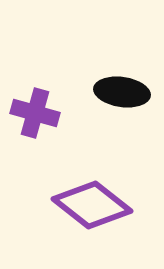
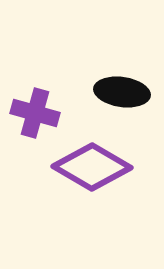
purple diamond: moved 38 px up; rotated 8 degrees counterclockwise
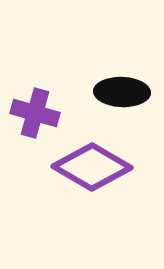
black ellipse: rotated 6 degrees counterclockwise
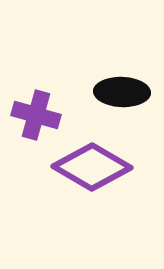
purple cross: moved 1 px right, 2 px down
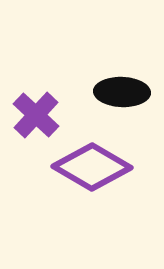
purple cross: rotated 27 degrees clockwise
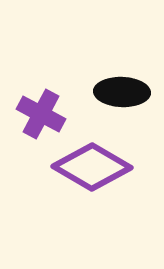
purple cross: moved 5 px right, 1 px up; rotated 15 degrees counterclockwise
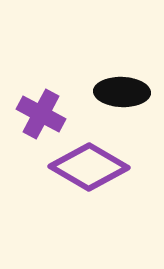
purple diamond: moved 3 px left
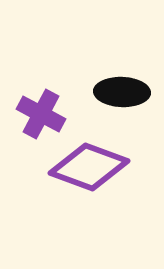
purple diamond: rotated 10 degrees counterclockwise
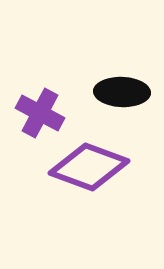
purple cross: moved 1 px left, 1 px up
